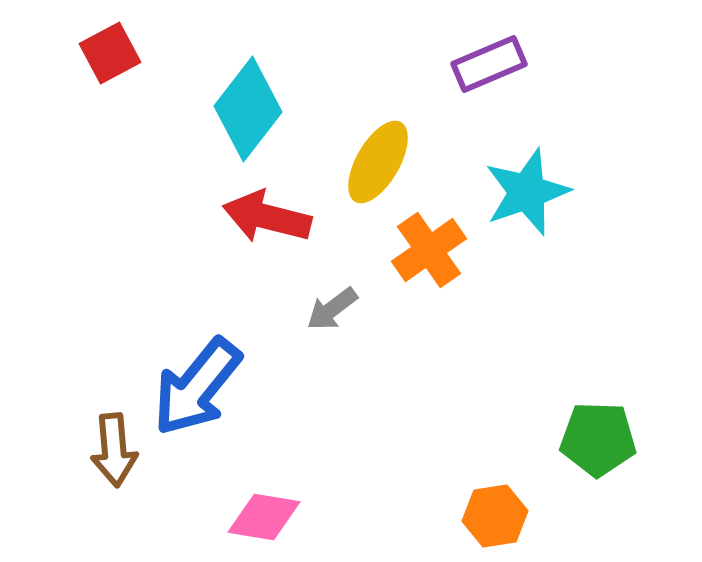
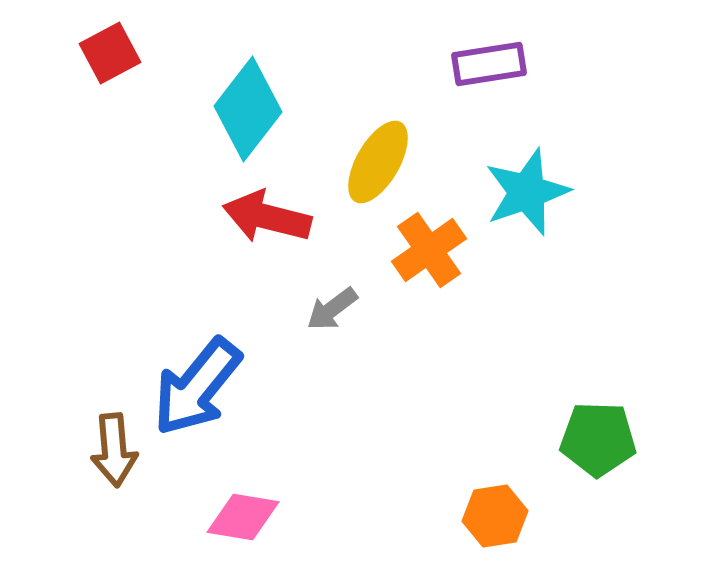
purple rectangle: rotated 14 degrees clockwise
pink diamond: moved 21 px left
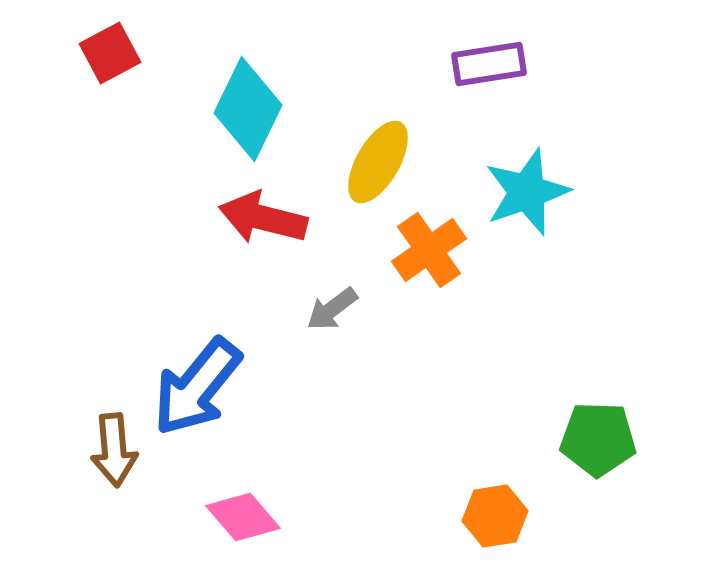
cyan diamond: rotated 12 degrees counterclockwise
red arrow: moved 4 px left, 1 px down
pink diamond: rotated 40 degrees clockwise
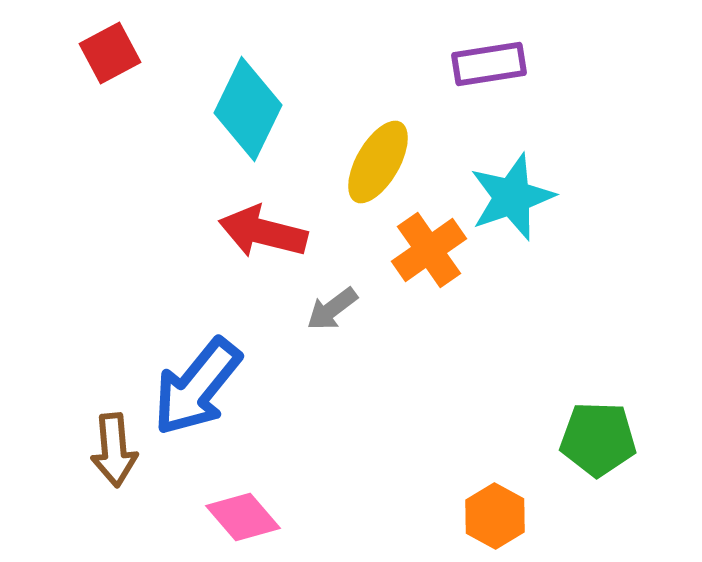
cyan star: moved 15 px left, 5 px down
red arrow: moved 14 px down
orange hexagon: rotated 22 degrees counterclockwise
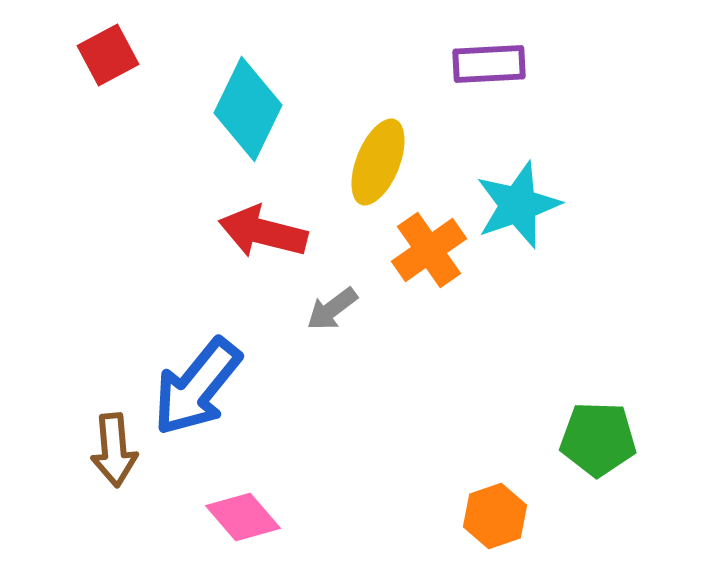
red square: moved 2 px left, 2 px down
purple rectangle: rotated 6 degrees clockwise
yellow ellipse: rotated 8 degrees counterclockwise
cyan star: moved 6 px right, 8 px down
orange hexagon: rotated 12 degrees clockwise
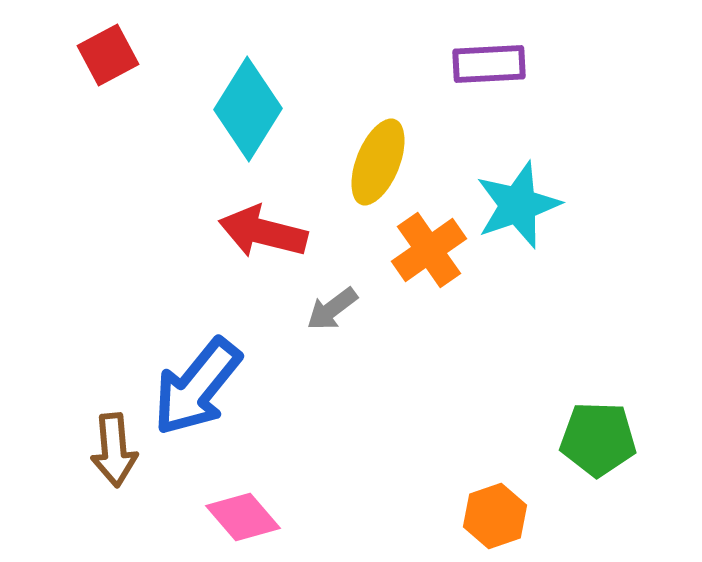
cyan diamond: rotated 6 degrees clockwise
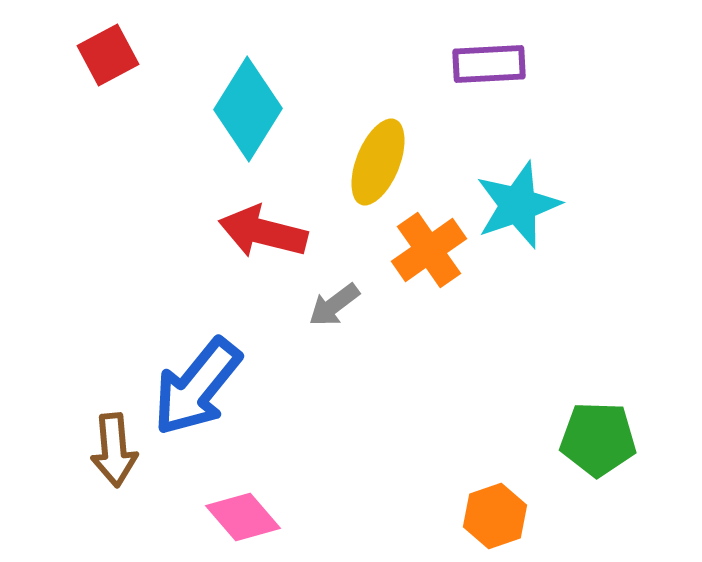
gray arrow: moved 2 px right, 4 px up
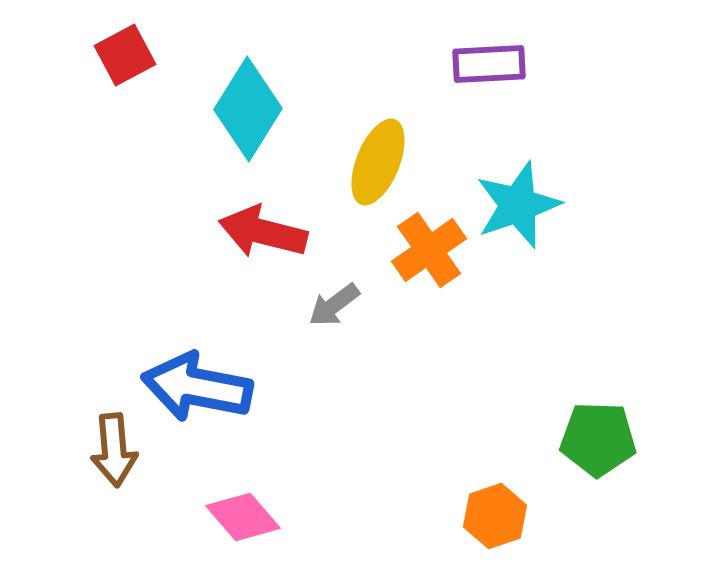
red square: moved 17 px right
blue arrow: rotated 62 degrees clockwise
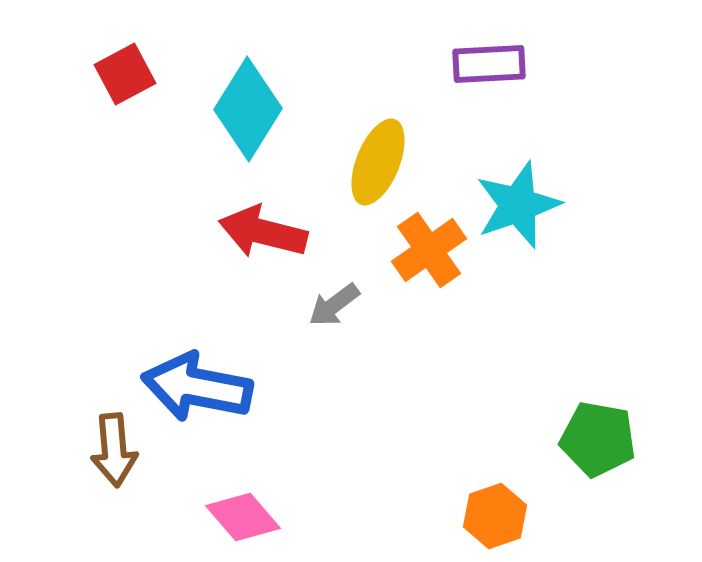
red square: moved 19 px down
green pentagon: rotated 8 degrees clockwise
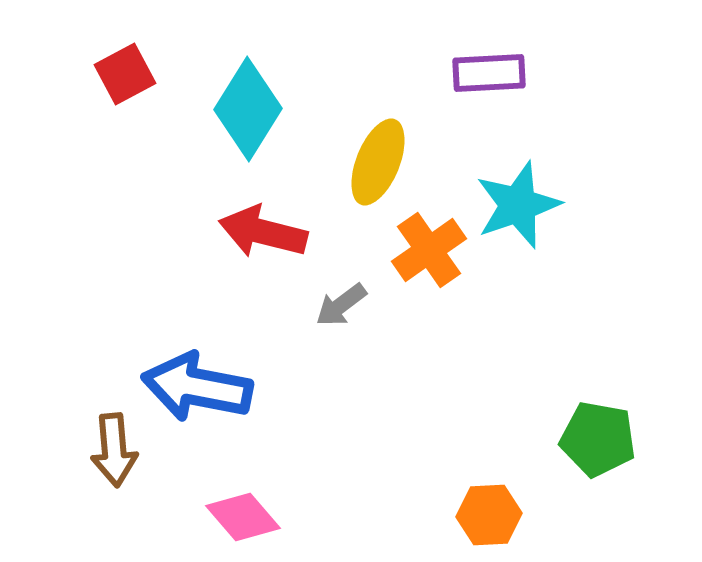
purple rectangle: moved 9 px down
gray arrow: moved 7 px right
orange hexagon: moved 6 px left, 1 px up; rotated 16 degrees clockwise
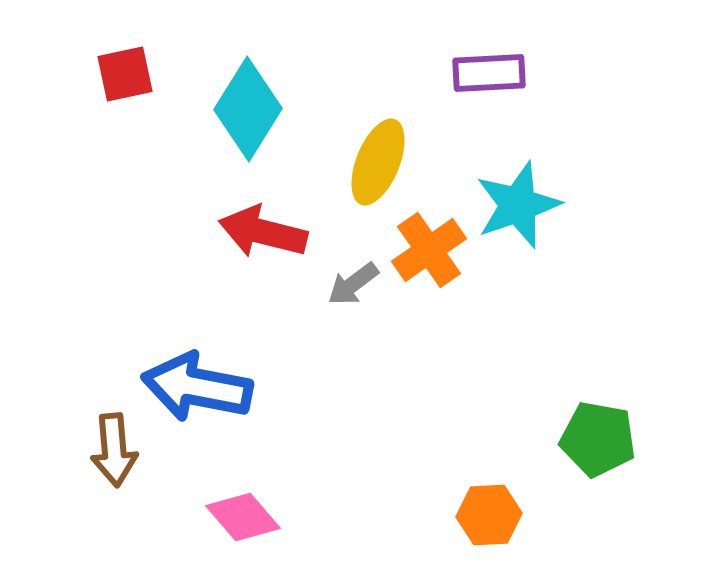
red square: rotated 16 degrees clockwise
gray arrow: moved 12 px right, 21 px up
